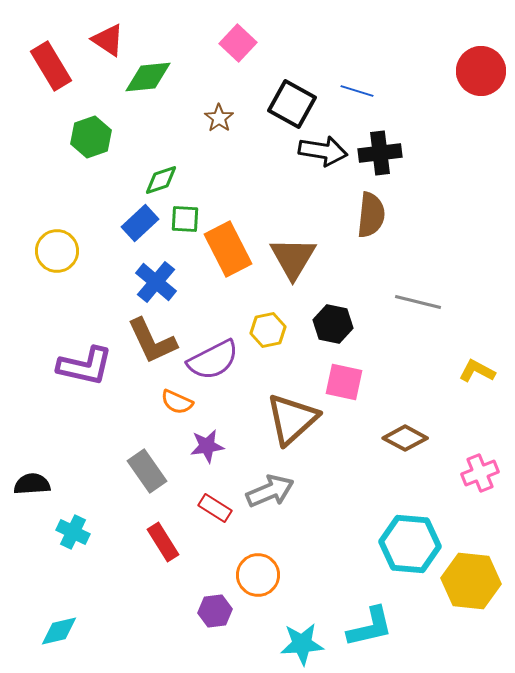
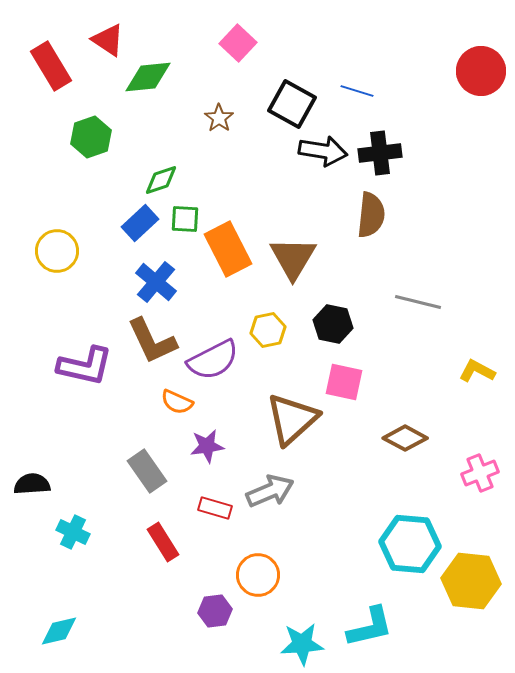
red rectangle at (215, 508): rotated 16 degrees counterclockwise
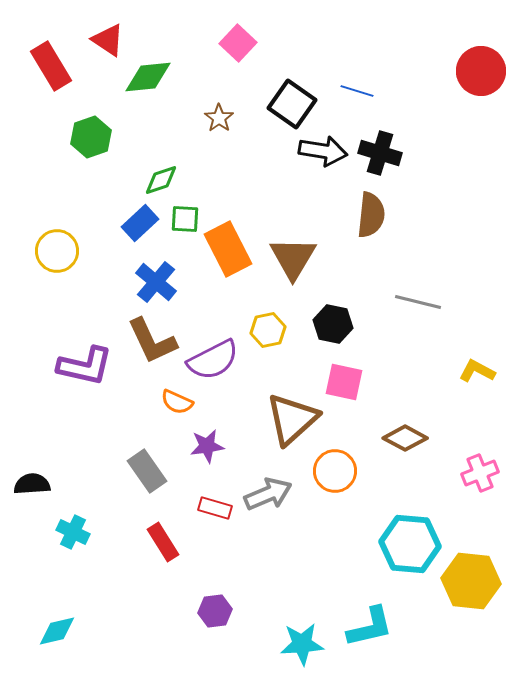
black square at (292, 104): rotated 6 degrees clockwise
black cross at (380, 153): rotated 24 degrees clockwise
gray arrow at (270, 491): moved 2 px left, 3 px down
orange circle at (258, 575): moved 77 px right, 104 px up
cyan diamond at (59, 631): moved 2 px left
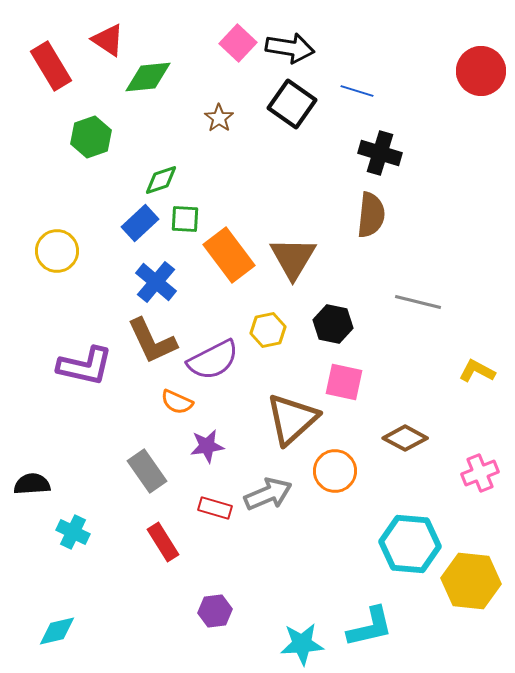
black arrow at (323, 151): moved 33 px left, 103 px up
orange rectangle at (228, 249): moved 1 px right, 6 px down; rotated 10 degrees counterclockwise
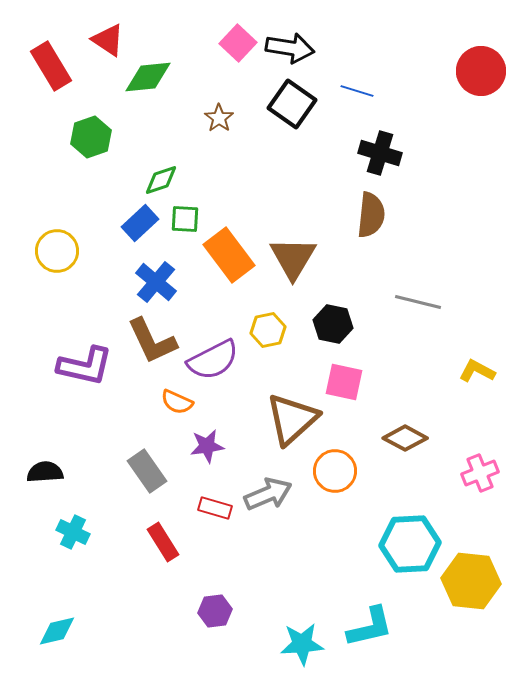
black semicircle at (32, 484): moved 13 px right, 12 px up
cyan hexagon at (410, 544): rotated 8 degrees counterclockwise
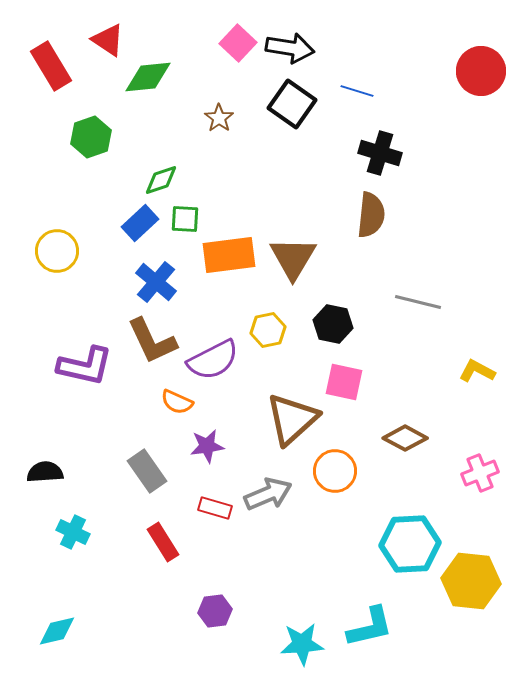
orange rectangle at (229, 255): rotated 60 degrees counterclockwise
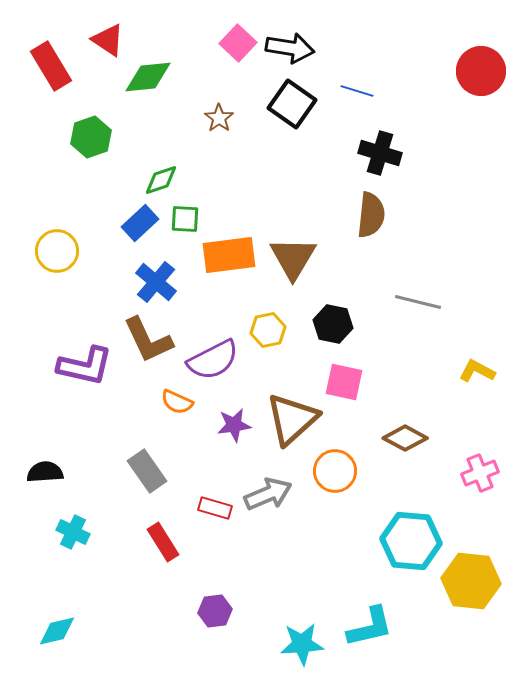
brown L-shape at (152, 341): moved 4 px left, 1 px up
purple star at (207, 446): moved 27 px right, 21 px up
cyan hexagon at (410, 544): moved 1 px right, 3 px up; rotated 8 degrees clockwise
